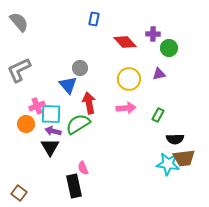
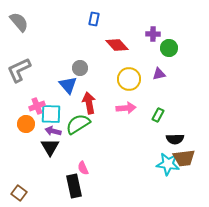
red diamond: moved 8 px left, 3 px down
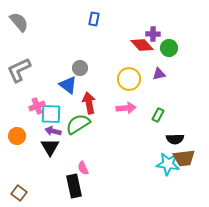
red diamond: moved 25 px right
blue triangle: rotated 12 degrees counterclockwise
orange circle: moved 9 px left, 12 px down
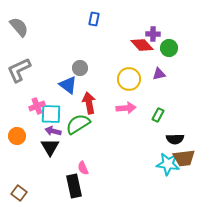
gray semicircle: moved 5 px down
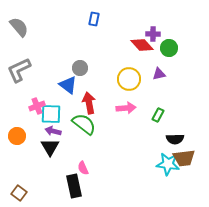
green semicircle: moved 6 px right; rotated 70 degrees clockwise
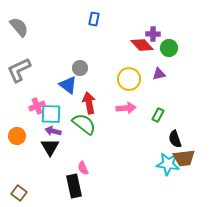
black semicircle: rotated 72 degrees clockwise
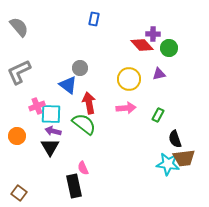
gray L-shape: moved 2 px down
